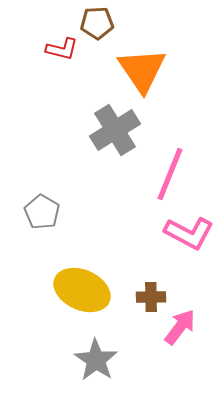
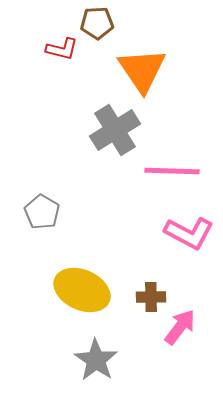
pink line: moved 2 px right, 3 px up; rotated 70 degrees clockwise
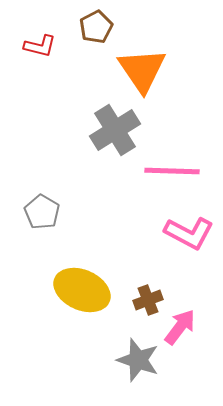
brown pentagon: moved 1 px left, 4 px down; rotated 24 degrees counterclockwise
red L-shape: moved 22 px left, 3 px up
brown cross: moved 3 px left, 3 px down; rotated 20 degrees counterclockwise
gray star: moved 42 px right; rotated 15 degrees counterclockwise
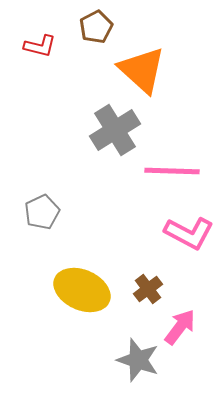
orange triangle: rotated 14 degrees counterclockwise
gray pentagon: rotated 16 degrees clockwise
brown cross: moved 11 px up; rotated 16 degrees counterclockwise
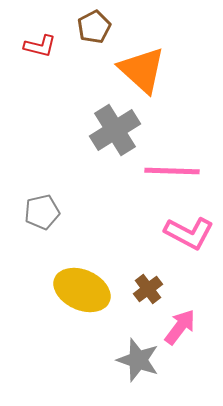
brown pentagon: moved 2 px left
gray pentagon: rotated 12 degrees clockwise
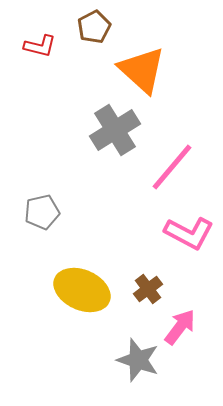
pink line: moved 4 px up; rotated 52 degrees counterclockwise
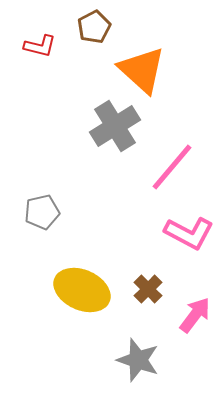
gray cross: moved 4 px up
brown cross: rotated 8 degrees counterclockwise
pink arrow: moved 15 px right, 12 px up
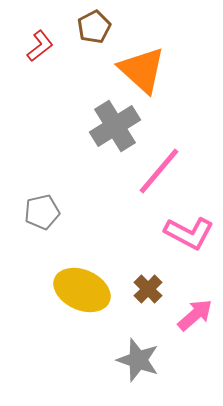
red L-shape: rotated 52 degrees counterclockwise
pink line: moved 13 px left, 4 px down
pink arrow: rotated 12 degrees clockwise
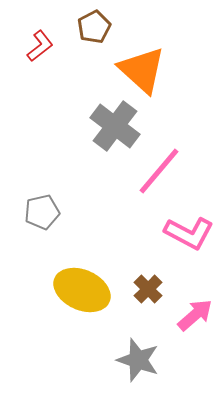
gray cross: rotated 21 degrees counterclockwise
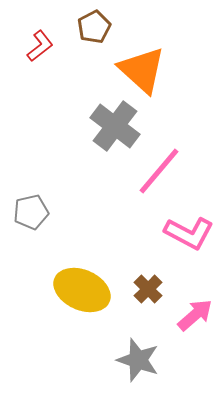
gray pentagon: moved 11 px left
